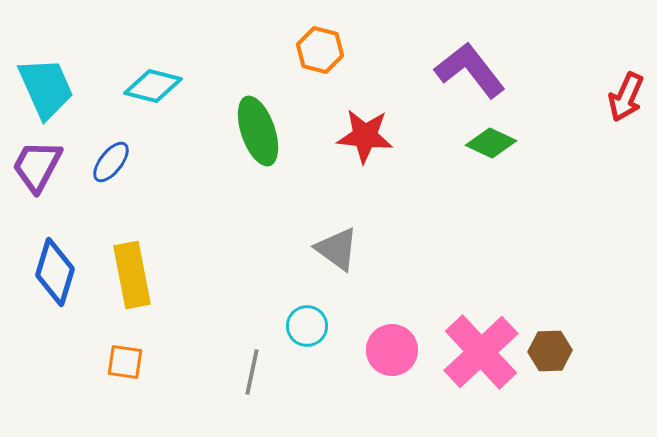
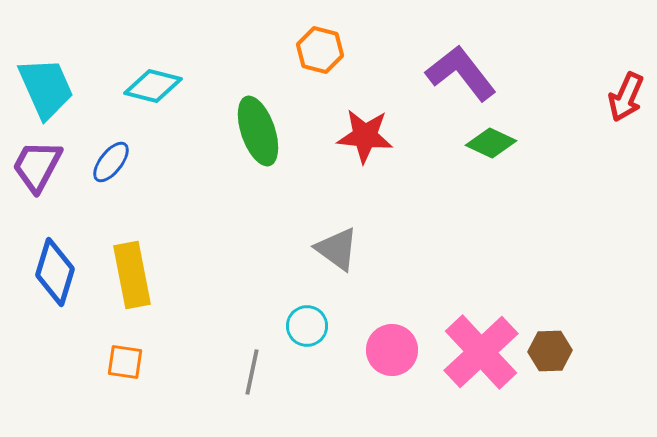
purple L-shape: moved 9 px left, 3 px down
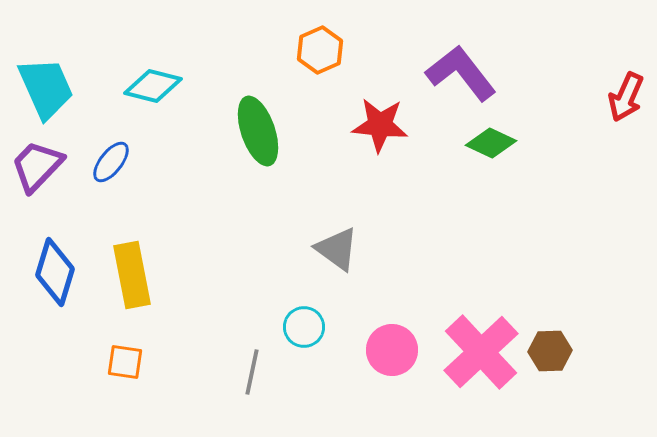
orange hexagon: rotated 21 degrees clockwise
red star: moved 15 px right, 11 px up
purple trapezoid: rotated 16 degrees clockwise
cyan circle: moved 3 px left, 1 px down
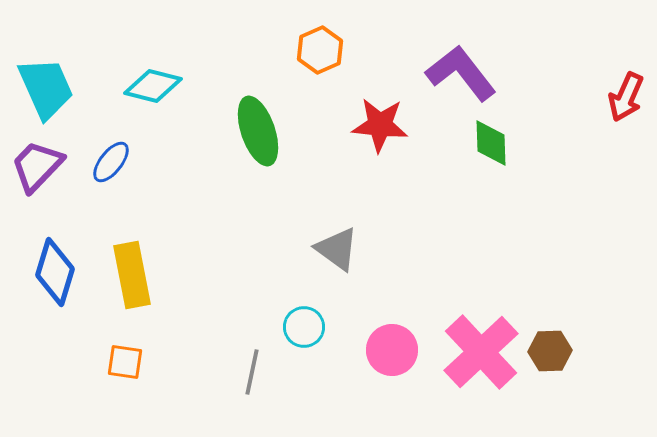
green diamond: rotated 63 degrees clockwise
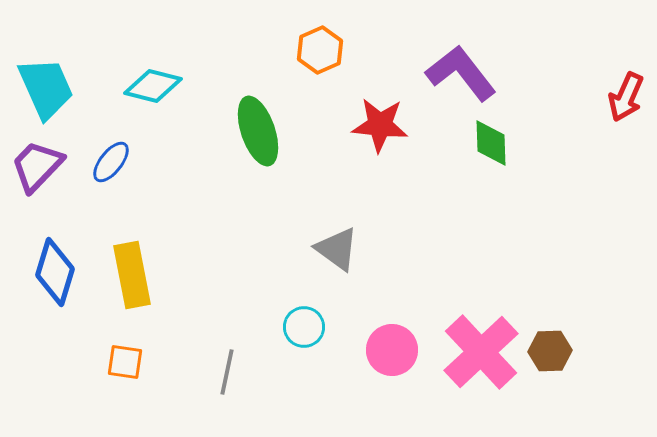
gray line: moved 25 px left
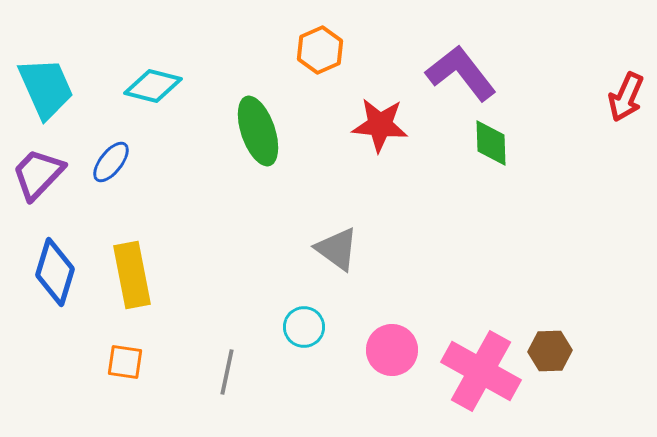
purple trapezoid: moved 1 px right, 8 px down
pink cross: moved 19 px down; rotated 18 degrees counterclockwise
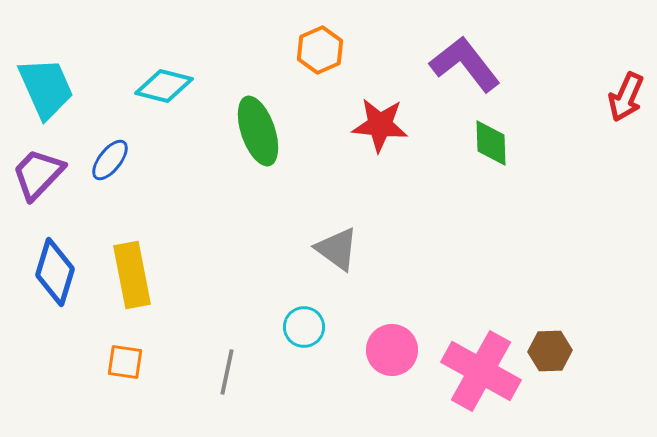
purple L-shape: moved 4 px right, 9 px up
cyan diamond: moved 11 px right
blue ellipse: moved 1 px left, 2 px up
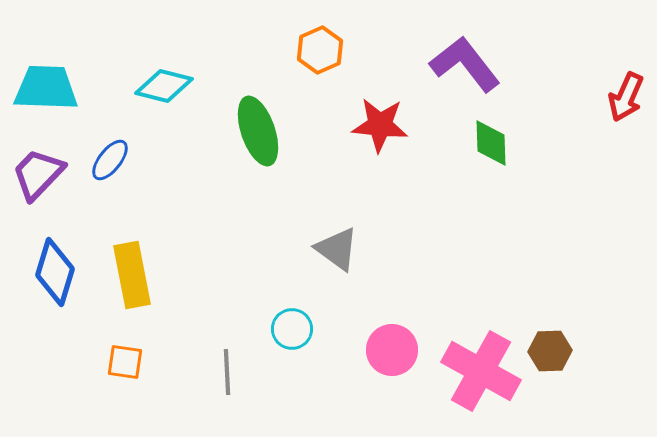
cyan trapezoid: rotated 64 degrees counterclockwise
cyan circle: moved 12 px left, 2 px down
gray line: rotated 15 degrees counterclockwise
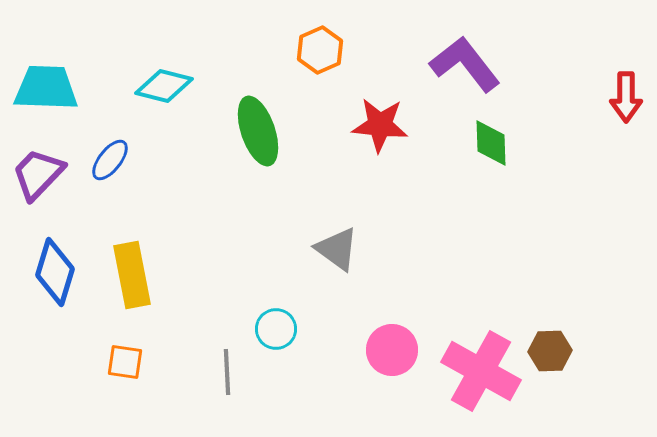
red arrow: rotated 24 degrees counterclockwise
cyan circle: moved 16 px left
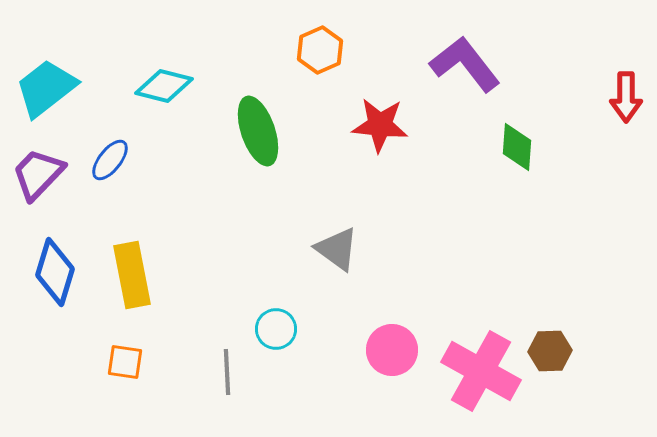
cyan trapezoid: rotated 40 degrees counterclockwise
green diamond: moved 26 px right, 4 px down; rotated 6 degrees clockwise
